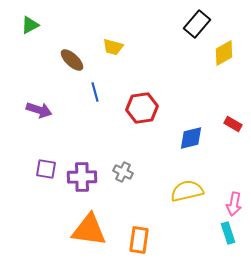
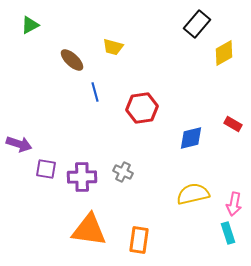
purple arrow: moved 20 px left, 34 px down
yellow semicircle: moved 6 px right, 3 px down
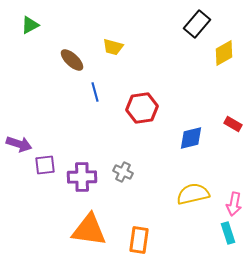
purple square: moved 1 px left, 4 px up; rotated 15 degrees counterclockwise
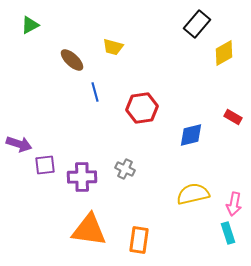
red rectangle: moved 7 px up
blue diamond: moved 3 px up
gray cross: moved 2 px right, 3 px up
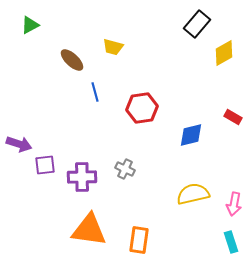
cyan rectangle: moved 3 px right, 9 px down
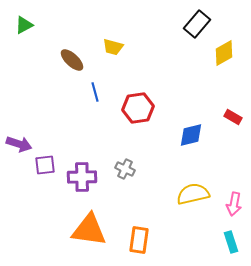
green triangle: moved 6 px left
red hexagon: moved 4 px left
